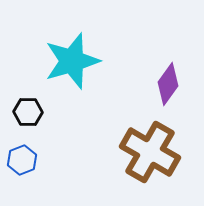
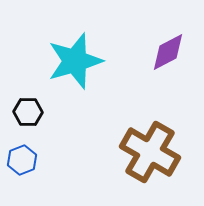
cyan star: moved 3 px right
purple diamond: moved 32 px up; rotated 27 degrees clockwise
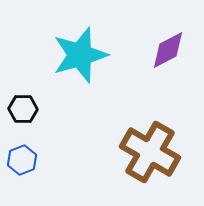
purple diamond: moved 2 px up
cyan star: moved 5 px right, 6 px up
black hexagon: moved 5 px left, 3 px up
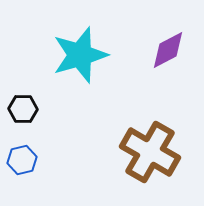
blue hexagon: rotated 8 degrees clockwise
